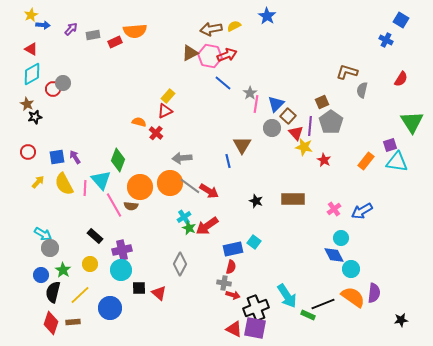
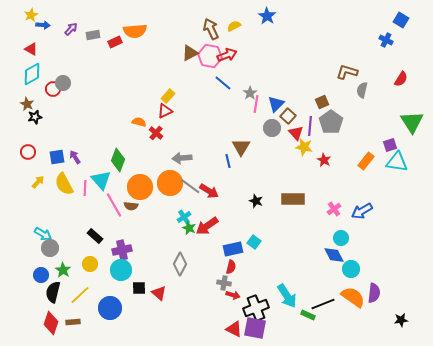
brown arrow at (211, 29): rotated 75 degrees clockwise
brown triangle at (242, 145): moved 1 px left, 2 px down
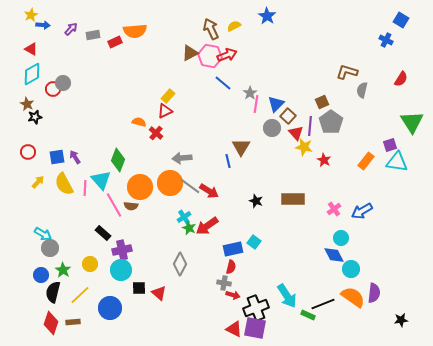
black rectangle at (95, 236): moved 8 px right, 3 px up
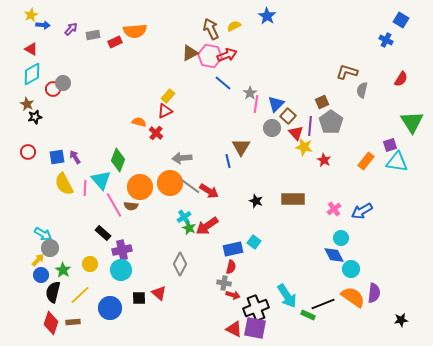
yellow arrow at (38, 182): moved 78 px down
black square at (139, 288): moved 10 px down
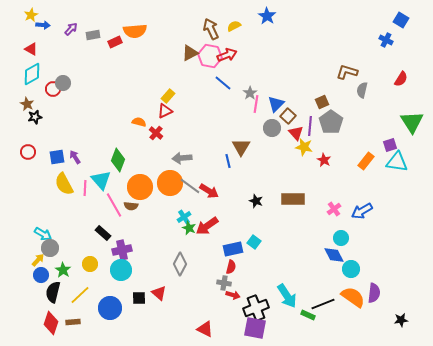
red triangle at (234, 329): moved 29 px left
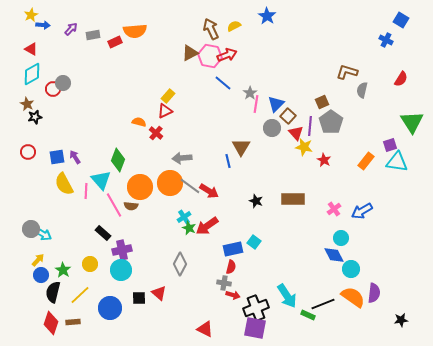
pink line at (85, 188): moved 1 px right, 3 px down
gray circle at (50, 248): moved 19 px left, 19 px up
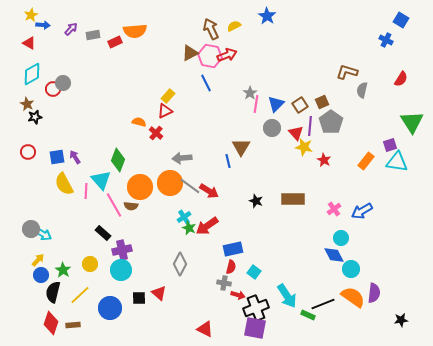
red triangle at (31, 49): moved 2 px left, 6 px up
blue line at (223, 83): moved 17 px left; rotated 24 degrees clockwise
brown square at (288, 116): moved 12 px right, 11 px up; rotated 14 degrees clockwise
cyan square at (254, 242): moved 30 px down
red arrow at (233, 295): moved 5 px right
brown rectangle at (73, 322): moved 3 px down
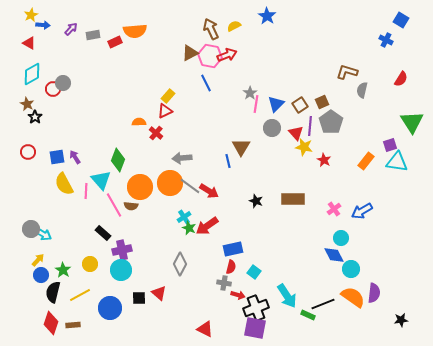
black star at (35, 117): rotated 24 degrees counterclockwise
orange semicircle at (139, 122): rotated 16 degrees counterclockwise
yellow line at (80, 295): rotated 15 degrees clockwise
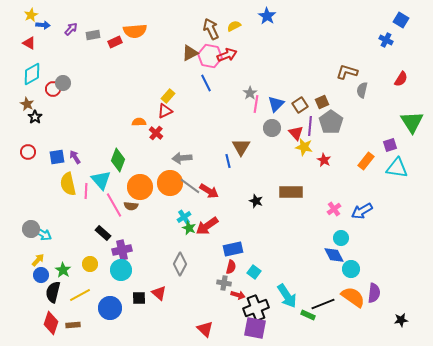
cyan triangle at (397, 162): moved 6 px down
yellow semicircle at (64, 184): moved 4 px right; rotated 15 degrees clockwise
brown rectangle at (293, 199): moved 2 px left, 7 px up
red triangle at (205, 329): rotated 18 degrees clockwise
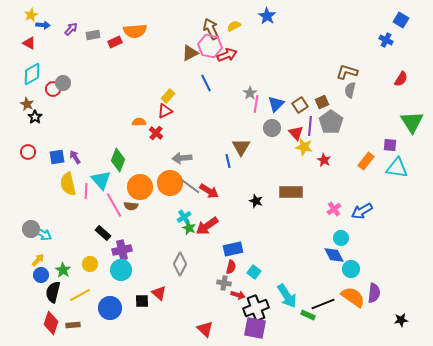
pink hexagon at (210, 56): moved 10 px up
gray semicircle at (362, 90): moved 12 px left
purple square at (390, 145): rotated 24 degrees clockwise
black square at (139, 298): moved 3 px right, 3 px down
